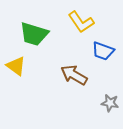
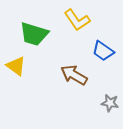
yellow L-shape: moved 4 px left, 2 px up
blue trapezoid: rotated 15 degrees clockwise
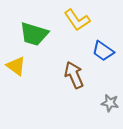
brown arrow: rotated 36 degrees clockwise
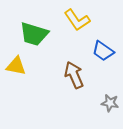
yellow triangle: rotated 25 degrees counterclockwise
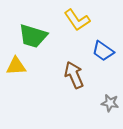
green trapezoid: moved 1 px left, 2 px down
yellow triangle: rotated 15 degrees counterclockwise
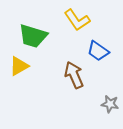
blue trapezoid: moved 5 px left
yellow triangle: moved 3 px right; rotated 25 degrees counterclockwise
gray star: moved 1 px down
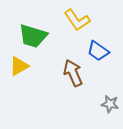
brown arrow: moved 1 px left, 2 px up
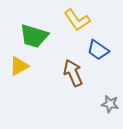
green trapezoid: moved 1 px right
blue trapezoid: moved 1 px up
